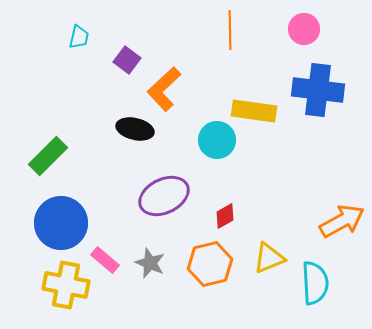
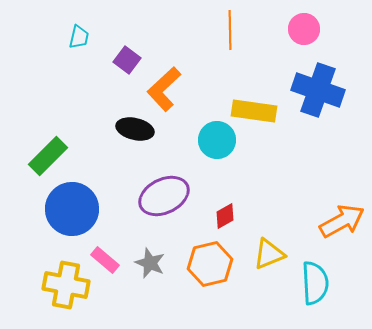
blue cross: rotated 12 degrees clockwise
blue circle: moved 11 px right, 14 px up
yellow triangle: moved 4 px up
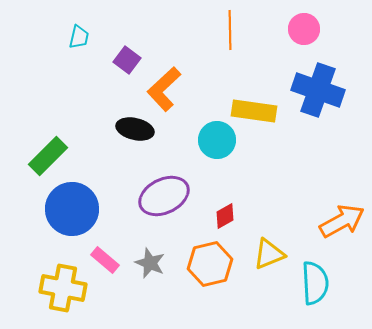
yellow cross: moved 3 px left, 3 px down
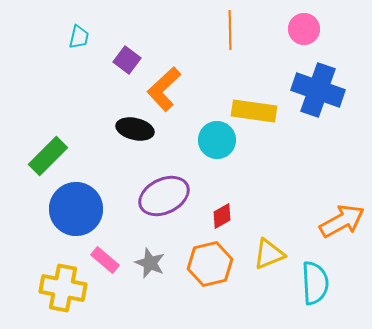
blue circle: moved 4 px right
red diamond: moved 3 px left
